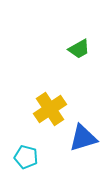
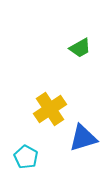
green trapezoid: moved 1 px right, 1 px up
cyan pentagon: rotated 15 degrees clockwise
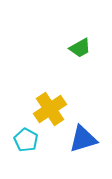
blue triangle: moved 1 px down
cyan pentagon: moved 17 px up
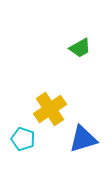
cyan pentagon: moved 3 px left, 1 px up; rotated 10 degrees counterclockwise
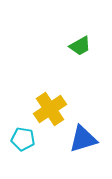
green trapezoid: moved 2 px up
cyan pentagon: rotated 10 degrees counterclockwise
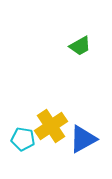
yellow cross: moved 1 px right, 17 px down
blue triangle: rotated 12 degrees counterclockwise
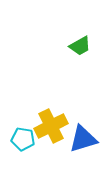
yellow cross: rotated 8 degrees clockwise
blue triangle: rotated 12 degrees clockwise
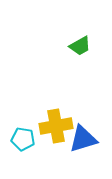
yellow cross: moved 5 px right; rotated 16 degrees clockwise
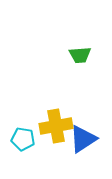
green trapezoid: moved 9 px down; rotated 25 degrees clockwise
blue triangle: rotated 16 degrees counterclockwise
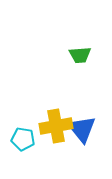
blue triangle: moved 1 px left, 10 px up; rotated 36 degrees counterclockwise
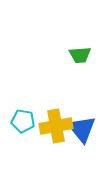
cyan pentagon: moved 18 px up
